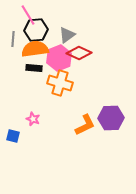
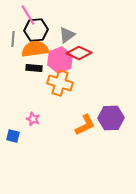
pink hexagon: moved 1 px right, 2 px down
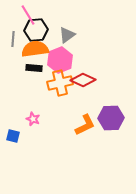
red diamond: moved 4 px right, 27 px down
orange cross: rotated 30 degrees counterclockwise
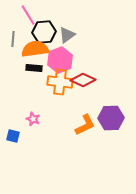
black hexagon: moved 8 px right, 2 px down
orange cross: moved 1 px up; rotated 20 degrees clockwise
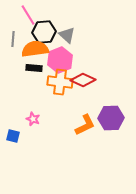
gray triangle: rotated 42 degrees counterclockwise
